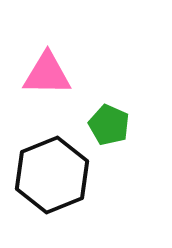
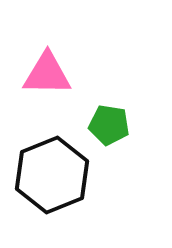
green pentagon: rotated 15 degrees counterclockwise
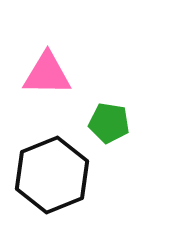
green pentagon: moved 2 px up
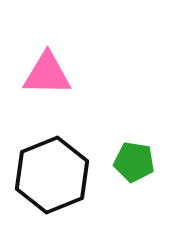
green pentagon: moved 25 px right, 39 px down
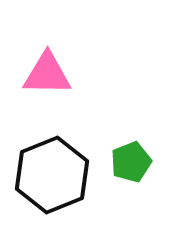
green pentagon: moved 3 px left; rotated 30 degrees counterclockwise
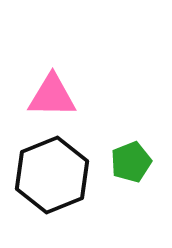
pink triangle: moved 5 px right, 22 px down
